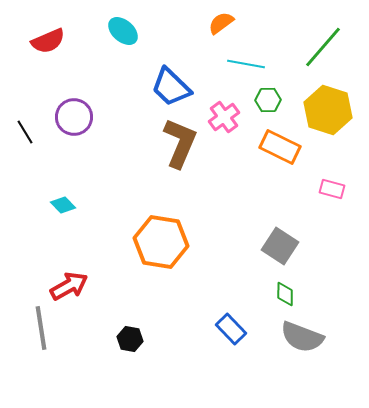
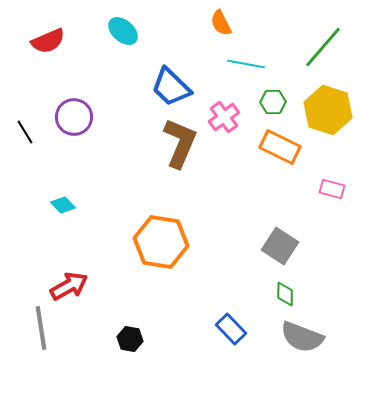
orange semicircle: rotated 80 degrees counterclockwise
green hexagon: moved 5 px right, 2 px down
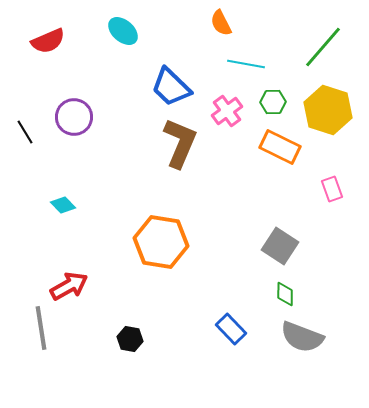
pink cross: moved 3 px right, 6 px up
pink rectangle: rotated 55 degrees clockwise
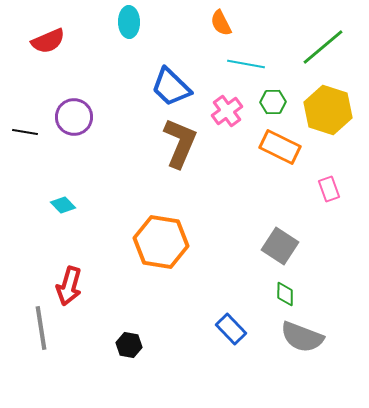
cyan ellipse: moved 6 px right, 9 px up; rotated 48 degrees clockwise
green line: rotated 9 degrees clockwise
black line: rotated 50 degrees counterclockwise
pink rectangle: moved 3 px left
red arrow: rotated 135 degrees clockwise
black hexagon: moved 1 px left, 6 px down
